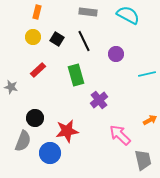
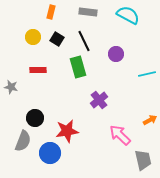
orange rectangle: moved 14 px right
red rectangle: rotated 42 degrees clockwise
green rectangle: moved 2 px right, 8 px up
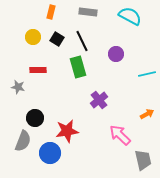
cyan semicircle: moved 2 px right, 1 px down
black line: moved 2 px left
gray star: moved 7 px right
orange arrow: moved 3 px left, 6 px up
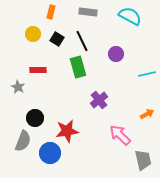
yellow circle: moved 3 px up
gray star: rotated 16 degrees clockwise
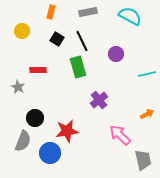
gray rectangle: rotated 18 degrees counterclockwise
yellow circle: moved 11 px left, 3 px up
